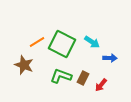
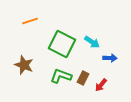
orange line: moved 7 px left, 21 px up; rotated 14 degrees clockwise
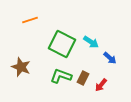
orange line: moved 1 px up
cyan arrow: moved 1 px left
blue arrow: rotated 40 degrees clockwise
brown star: moved 3 px left, 2 px down
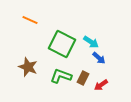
orange line: rotated 42 degrees clockwise
blue arrow: moved 11 px left
brown star: moved 7 px right
red arrow: rotated 16 degrees clockwise
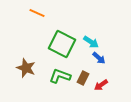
orange line: moved 7 px right, 7 px up
brown star: moved 2 px left, 1 px down
green L-shape: moved 1 px left
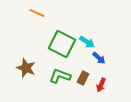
cyan arrow: moved 4 px left
red arrow: rotated 32 degrees counterclockwise
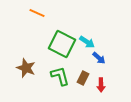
green L-shape: rotated 55 degrees clockwise
red arrow: rotated 24 degrees counterclockwise
